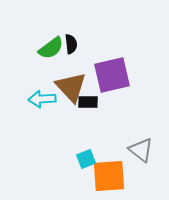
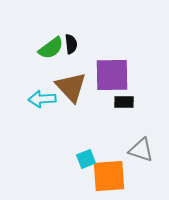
purple square: rotated 12 degrees clockwise
black rectangle: moved 36 px right
gray triangle: rotated 20 degrees counterclockwise
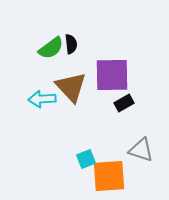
black rectangle: moved 1 px down; rotated 30 degrees counterclockwise
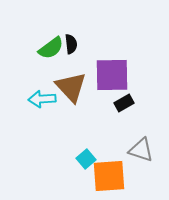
cyan square: rotated 18 degrees counterclockwise
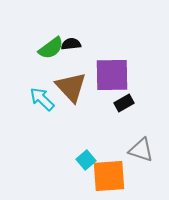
black semicircle: rotated 90 degrees counterclockwise
cyan arrow: rotated 48 degrees clockwise
cyan square: moved 1 px down
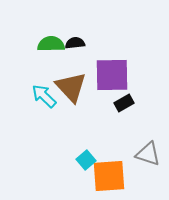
black semicircle: moved 4 px right, 1 px up
green semicircle: moved 4 px up; rotated 144 degrees counterclockwise
cyan arrow: moved 2 px right, 3 px up
gray triangle: moved 7 px right, 4 px down
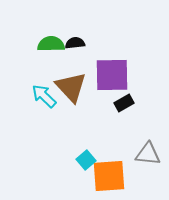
gray triangle: rotated 12 degrees counterclockwise
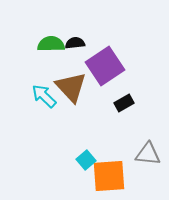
purple square: moved 7 px left, 9 px up; rotated 33 degrees counterclockwise
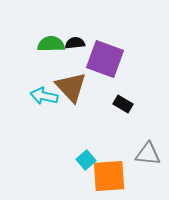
purple square: moved 7 px up; rotated 36 degrees counterclockwise
cyan arrow: rotated 32 degrees counterclockwise
black rectangle: moved 1 px left, 1 px down; rotated 60 degrees clockwise
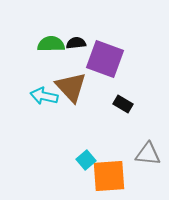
black semicircle: moved 1 px right
